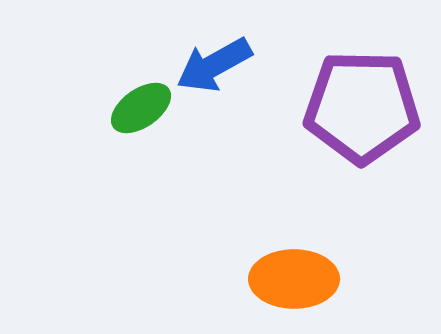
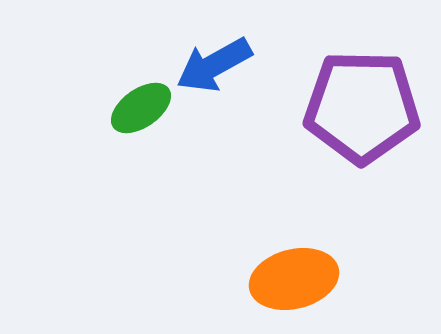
orange ellipse: rotated 14 degrees counterclockwise
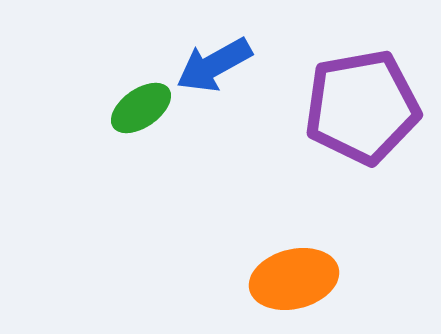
purple pentagon: rotated 11 degrees counterclockwise
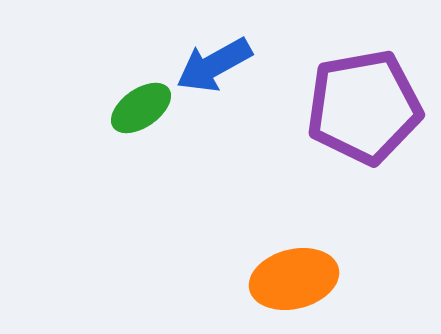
purple pentagon: moved 2 px right
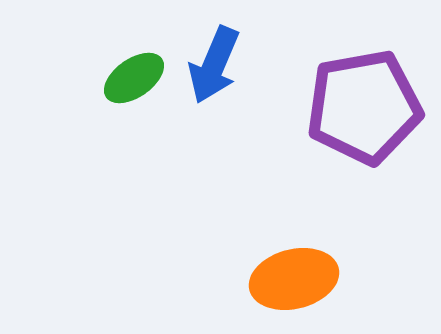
blue arrow: rotated 38 degrees counterclockwise
green ellipse: moved 7 px left, 30 px up
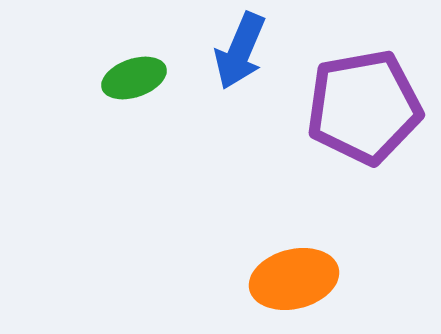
blue arrow: moved 26 px right, 14 px up
green ellipse: rotated 16 degrees clockwise
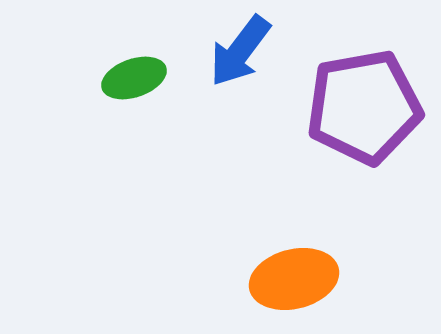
blue arrow: rotated 14 degrees clockwise
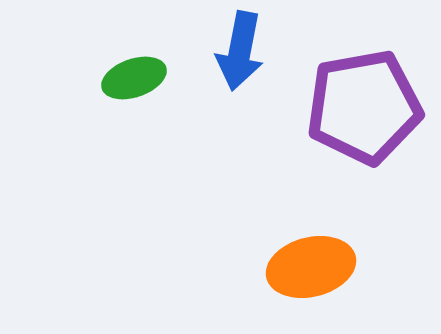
blue arrow: rotated 26 degrees counterclockwise
orange ellipse: moved 17 px right, 12 px up
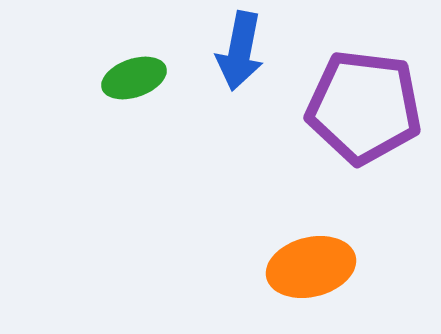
purple pentagon: rotated 17 degrees clockwise
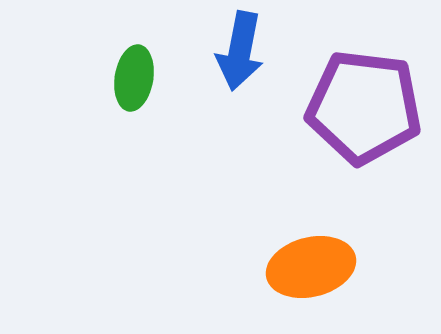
green ellipse: rotated 62 degrees counterclockwise
